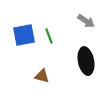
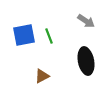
brown triangle: rotated 42 degrees counterclockwise
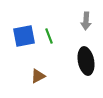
gray arrow: rotated 60 degrees clockwise
blue square: moved 1 px down
brown triangle: moved 4 px left
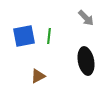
gray arrow: moved 3 px up; rotated 48 degrees counterclockwise
green line: rotated 28 degrees clockwise
